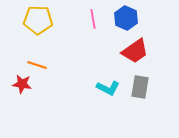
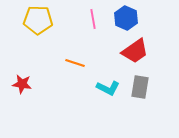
orange line: moved 38 px right, 2 px up
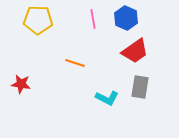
red star: moved 1 px left
cyan L-shape: moved 1 px left, 10 px down
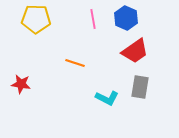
yellow pentagon: moved 2 px left, 1 px up
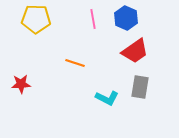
red star: rotated 12 degrees counterclockwise
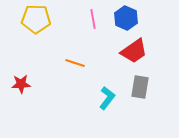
red trapezoid: moved 1 px left
cyan L-shape: rotated 80 degrees counterclockwise
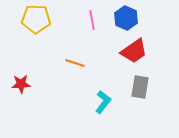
pink line: moved 1 px left, 1 px down
cyan L-shape: moved 4 px left, 4 px down
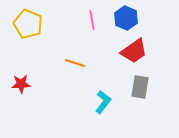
yellow pentagon: moved 8 px left, 5 px down; rotated 20 degrees clockwise
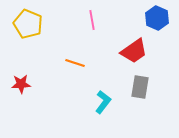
blue hexagon: moved 31 px right
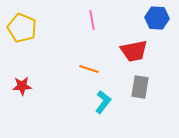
blue hexagon: rotated 20 degrees counterclockwise
yellow pentagon: moved 6 px left, 4 px down
red trapezoid: rotated 24 degrees clockwise
orange line: moved 14 px right, 6 px down
red star: moved 1 px right, 2 px down
